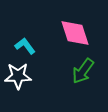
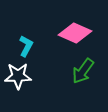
pink diamond: rotated 48 degrees counterclockwise
cyan L-shape: moved 1 px right; rotated 65 degrees clockwise
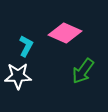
pink diamond: moved 10 px left
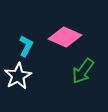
pink diamond: moved 4 px down
white star: rotated 28 degrees counterclockwise
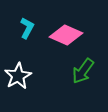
pink diamond: moved 1 px right, 2 px up
cyan L-shape: moved 1 px right, 18 px up
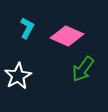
pink diamond: moved 1 px right, 1 px down
green arrow: moved 2 px up
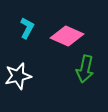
green arrow: moved 2 px right; rotated 24 degrees counterclockwise
white star: rotated 16 degrees clockwise
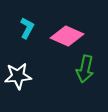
white star: rotated 8 degrees clockwise
